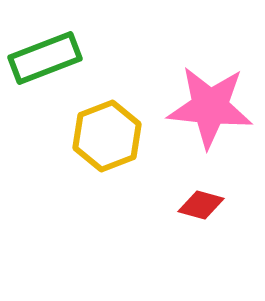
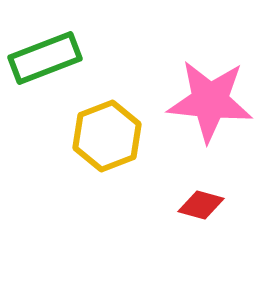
pink star: moved 6 px up
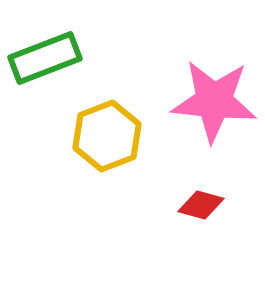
pink star: moved 4 px right
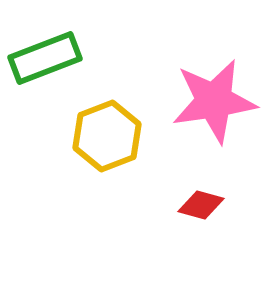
pink star: rotated 14 degrees counterclockwise
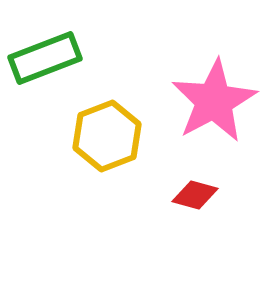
pink star: rotated 20 degrees counterclockwise
red diamond: moved 6 px left, 10 px up
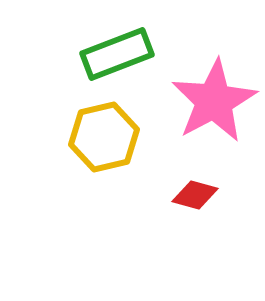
green rectangle: moved 72 px right, 4 px up
yellow hexagon: moved 3 px left, 1 px down; rotated 8 degrees clockwise
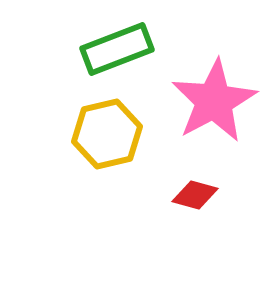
green rectangle: moved 5 px up
yellow hexagon: moved 3 px right, 3 px up
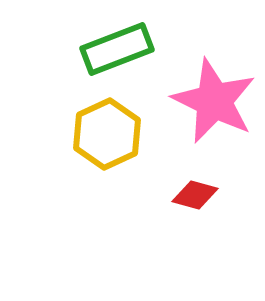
pink star: rotated 18 degrees counterclockwise
yellow hexagon: rotated 12 degrees counterclockwise
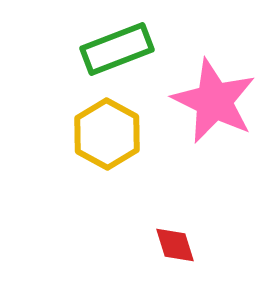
yellow hexagon: rotated 6 degrees counterclockwise
red diamond: moved 20 px left, 50 px down; rotated 57 degrees clockwise
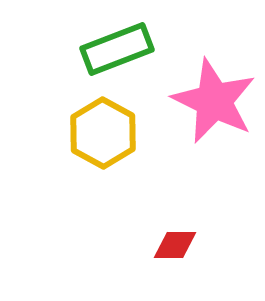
yellow hexagon: moved 4 px left, 1 px up
red diamond: rotated 72 degrees counterclockwise
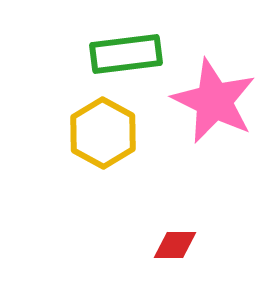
green rectangle: moved 9 px right, 5 px down; rotated 14 degrees clockwise
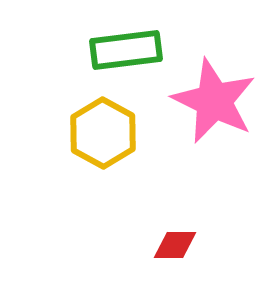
green rectangle: moved 4 px up
